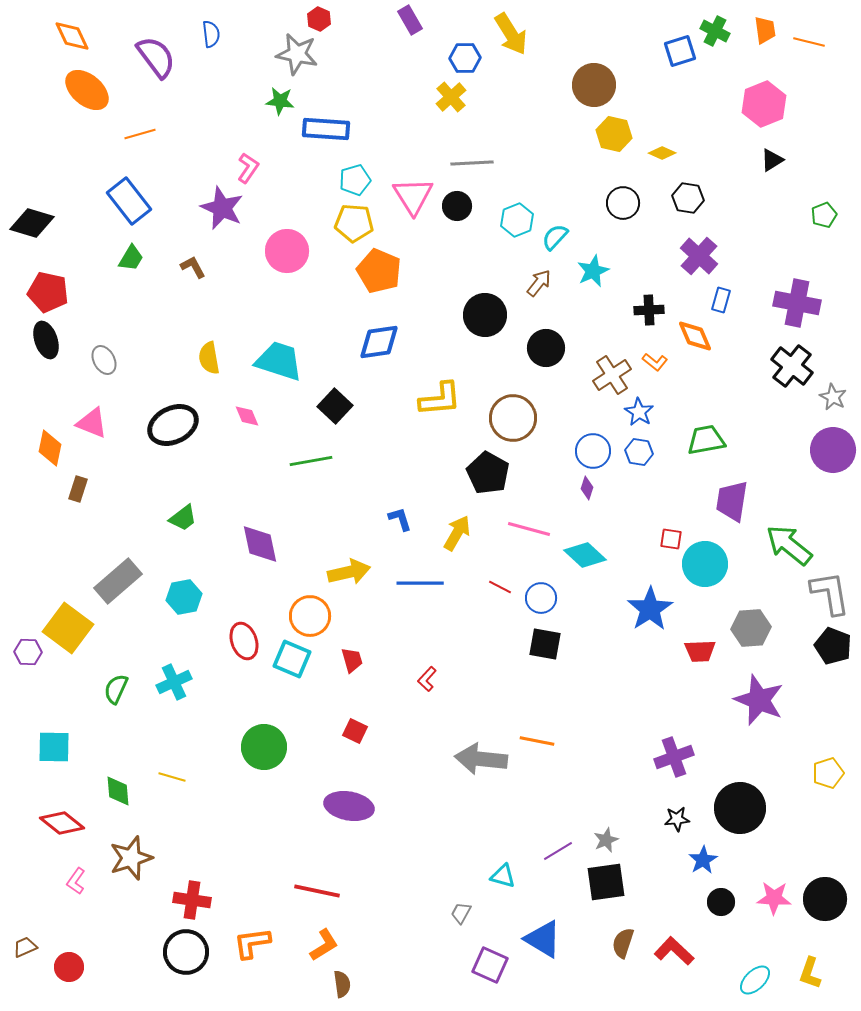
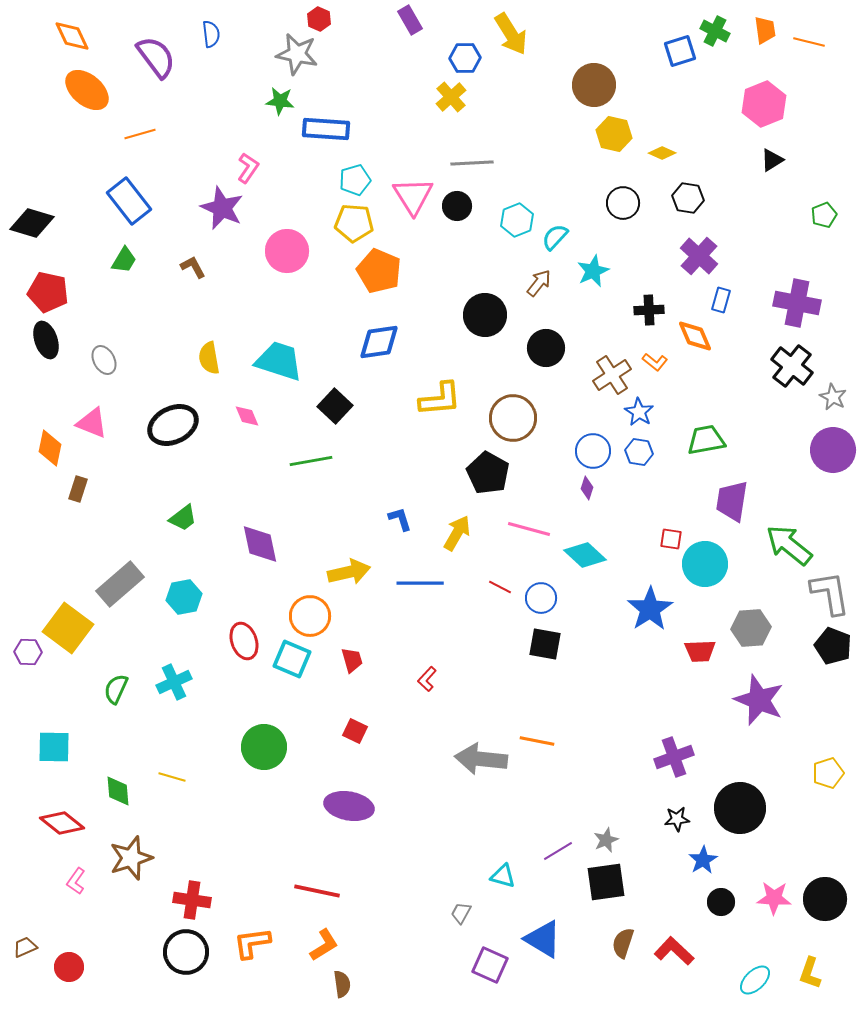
green trapezoid at (131, 258): moved 7 px left, 2 px down
gray rectangle at (118, 581): moved 2 px right, 3 px down
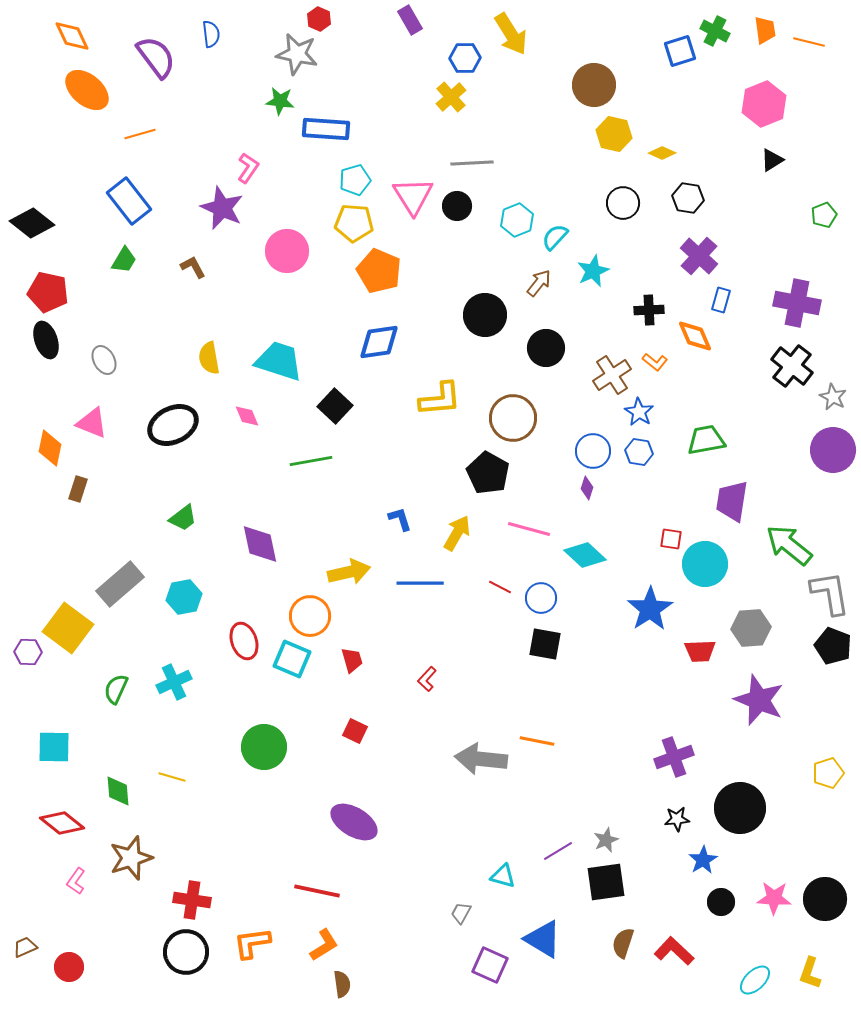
black diamond at (32, 223): rotated 21 degrees clockwise
purple ellipse at (349, 806): moved 5 px right, 16 px down; rotated 21 degrees clockwise
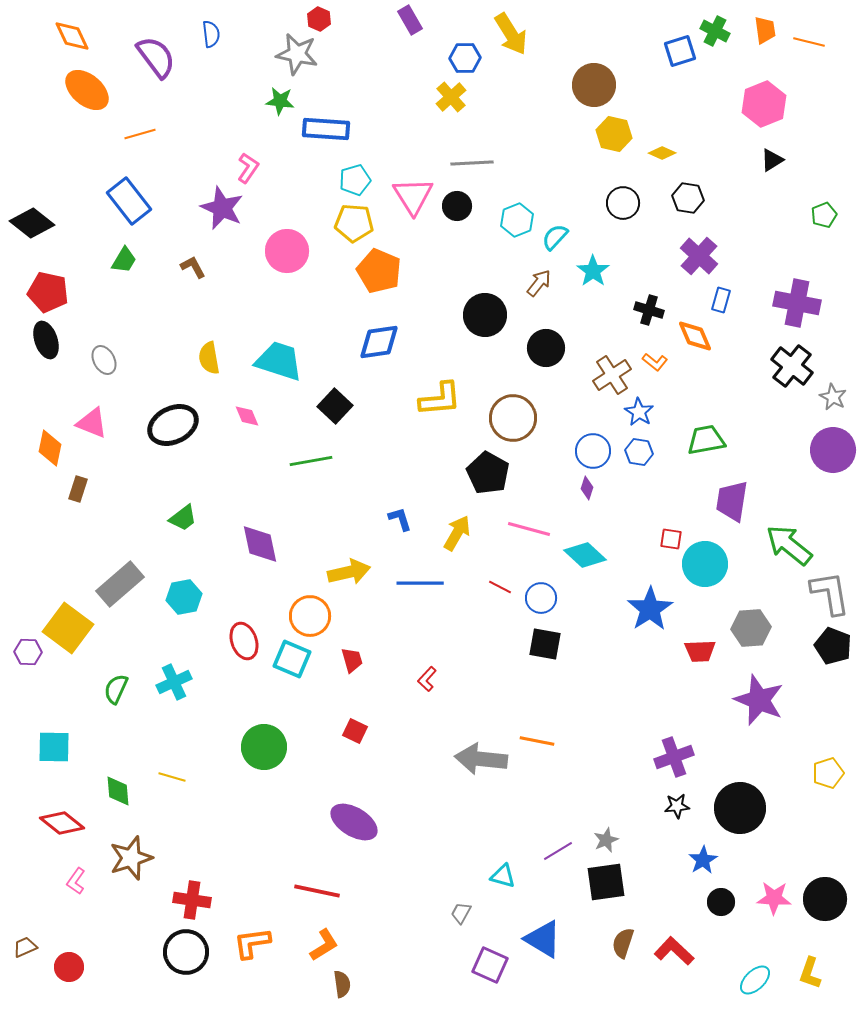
cyan star at (593, 271): rotated 12 degrees counterclockwise
black cross at (649, 310): rotated 20 degrees clockwise
black star at (677, 819): moved 13 px up
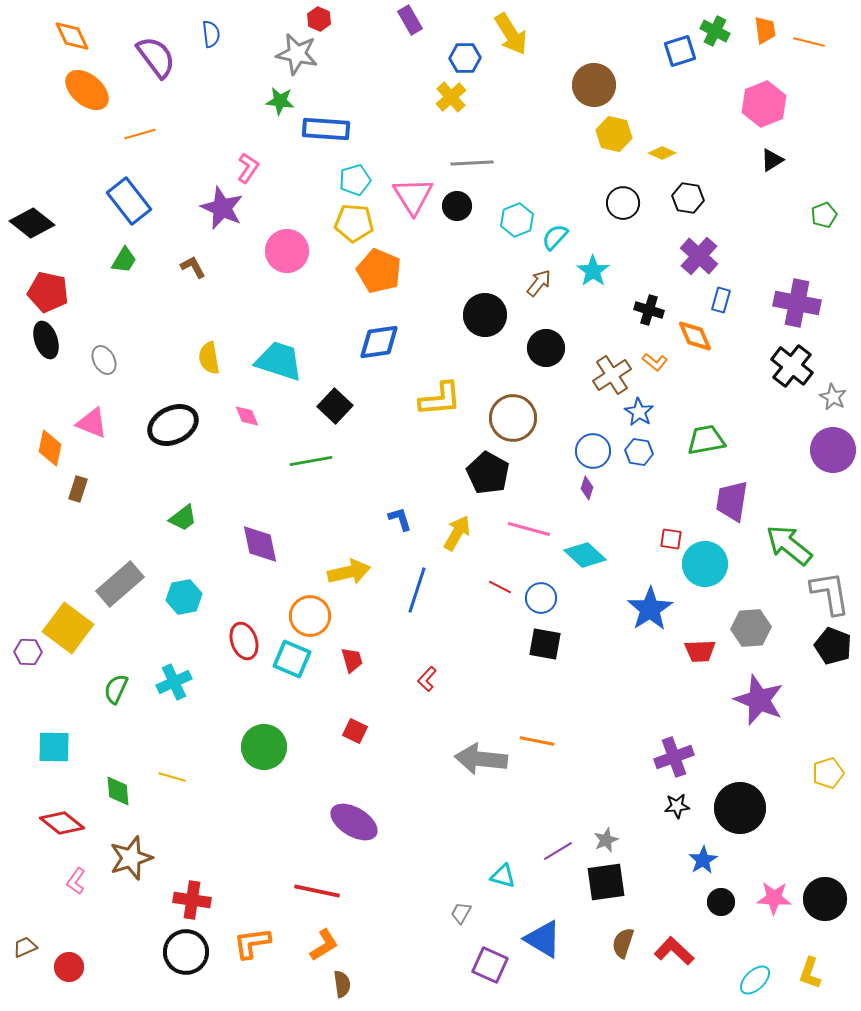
blue line at (420, 583): moved 3 px left, 7 px down; rotated 72 degrees counterclockwise
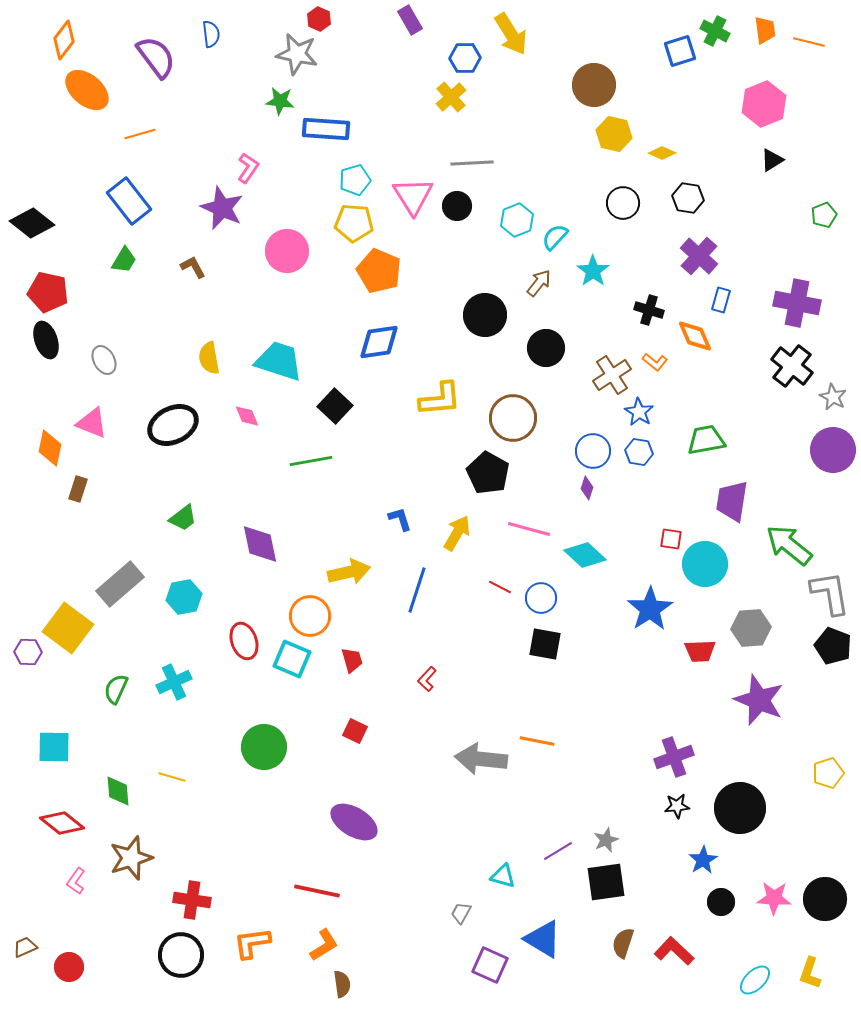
orange diamond at (72, 36): moved 8 px left, 4 px down; rotated 63 degrees clockwise
black circle at (186, 952): moved 5 px left, 3 px down
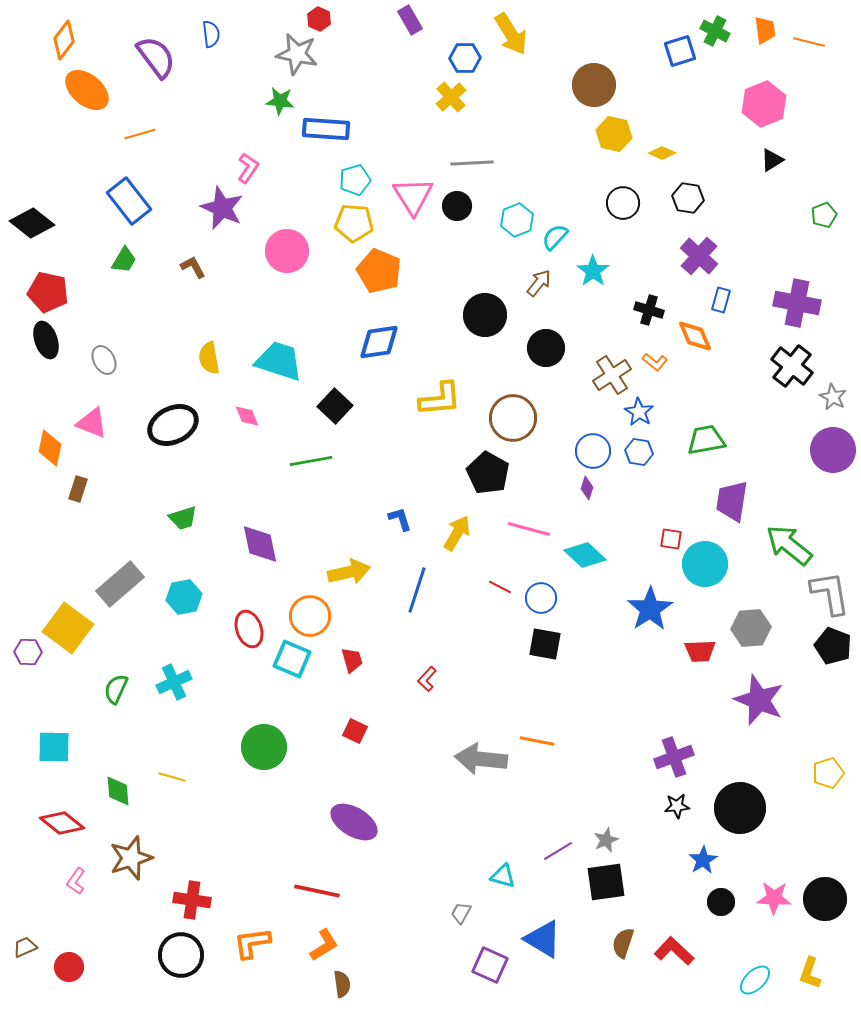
green trapezoid at (183, 518): rotated 20 degrees clockwise
red ellipse at (244, 641): moved 5 px right, 12 px up
